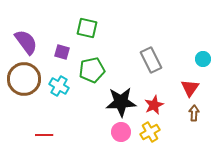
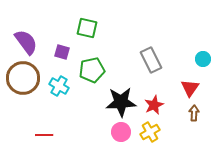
brown circle: moved 1 px left, 1 px up
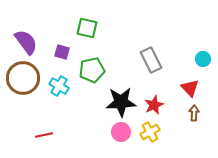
red triangle: rotated 18 degrees counterclockwise
red line: rotated 12 degrees counterclockwise
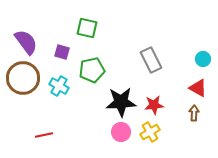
red triangle: moved 8 px right; rotated 18 degrees counterclockwise
red star: rotated 18 degrees clockwise
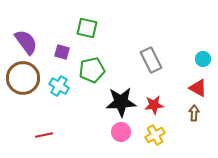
yellow cross: moved 5 px right, 3 px down
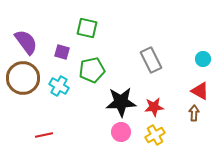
red triangle: moved 2 px right, 3 px down
red star: moved 2 px down
